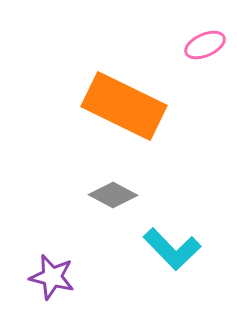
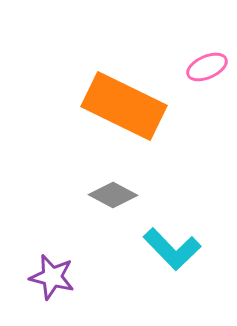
pink ellipse: moved 2 px right, 22 px down
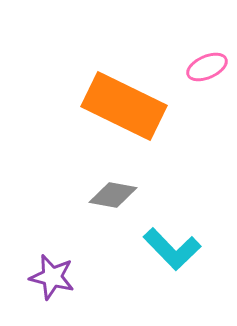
gray diamond: rotated 18 degrees counterclockwise
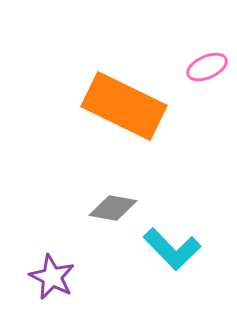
gray diamond: moved 13 px down
purple star: rotated 12 degrees clockwise
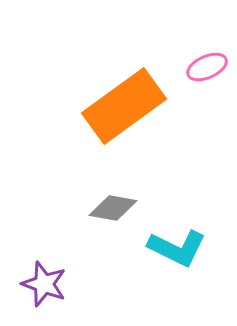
orange rectangle: rotated 62 degrees counterclockwise
cyan L-shape: moved 5 px right, 1 px up; rotated 20 degrees counterclockwise
purple star: moved 8 px left, 7 px down; rotated 6 degrees counterclockwise
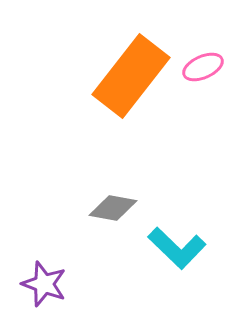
pink ellipse: moved 4 px left
orange rectangle: moved 7 px right, 30 px up; rotated 16 degrees counterclockwise
cyan L-shape: rotated 18 degrees clockwise
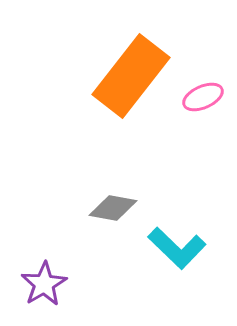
pink ellipse: moved 30 px down
purple star: rotated 21 degrees clockwise
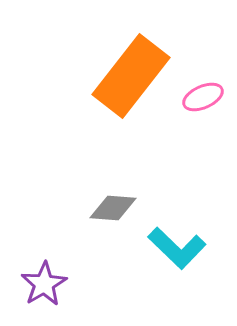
gray diamond: rotated 6 degrees counterclockwise
